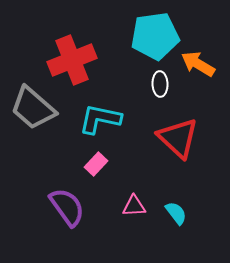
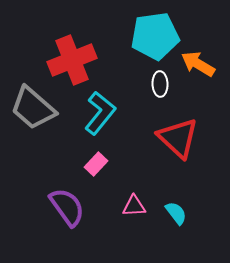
cyan L-shape: moved 6 px up; rotated 117 degrees clockwise
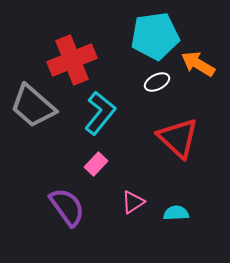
white ellipse: moved 3 px left, 2 px up; rotated 65 degrees clockwise
gray trapezoid: moved 2 px up
pink triangle: moved 1 px left, 4 px up; rotated 30 degrees counterclockwise
cyan semicircle: rotated 55 degrees counterclockwise
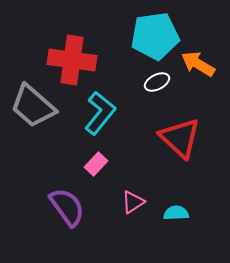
red cross: rotated 30 degrees clockwise
red triangle: moved 2 px right
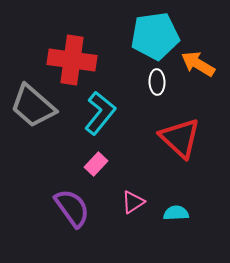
white ellipse: rotated 65 degrees counterclockwise
purple semicircle: moved 5 px right, 1 px down
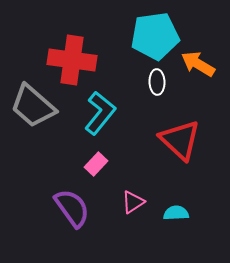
red triangle: moved 2 px down
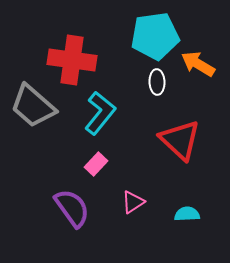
cyan semicircle: moved 11 px right, 1 px down
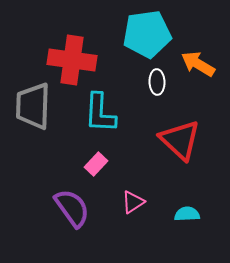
cyan pentagon: moved 8 px left, 2 px up
gray trapezoid: rotated 51 degrees clockwise
cyan L-shape: rotated 144 degrees clockwise
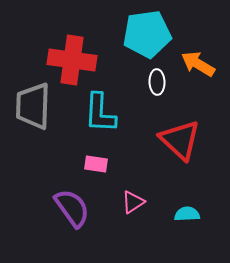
pink rectangle: rotated 55 degrees clockwise
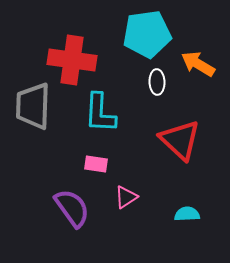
pink triangle: moved 7 px left, 5 px up
